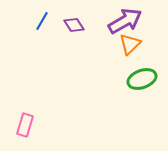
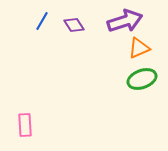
purple arrow: rotated 12 degrees clockwise
orange triangle: moved 9 px right, 4 px down; rotated 20 degrees clockwise
pink rectangle: rotated 20 degrees counterclockwise
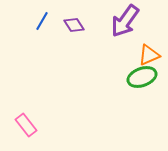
purple arrow: rotated 144 degrees clockwise
orange triangle: moved 10 px right, 7 px down
green ellipse: moved 2 px up
pink rectangle: moved 1 px right; rotated 35 degrees counterclockwise
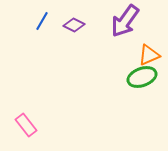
purple diamond: rotated 30 degrees counterclockwise
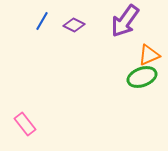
pink rectangle: moved 1 px left, 1 px up
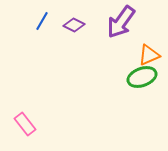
purple arrow: moved 4 px left, 1 px down
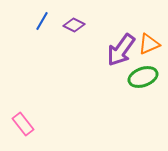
purple arrow: moved 28 px down
orange triangle: moved 11 px up
green ellipse: moved 1 px right
pink rectangle: moved 2 px left
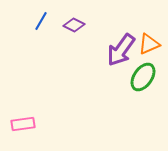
blue line: moved 1 px left
green ellipse: rotated 36 degrees counterclockwise
pink rectangle: rotated 60 degrees counterclockwise
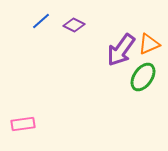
blue line: rotated 18 degrees clockwise
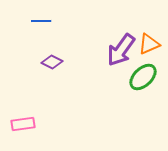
blue line: rotated 42 degrees clockwise
purple diamond: moved 22 px left, 37 px down
green ellipse: rotated 12 degrees clockwise
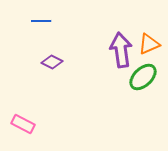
purple arrow: rotated 136 degrees clockwise
pink rectangle: rotated 35 degrees clockwise
